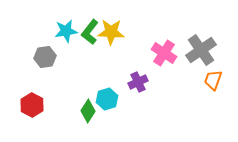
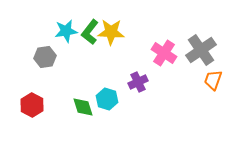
cyan hexagon: rotated 25 degrees counterclockwise
green diamond: moved 5 px left, 4 px up; rotated 50 degrees counterclockwise
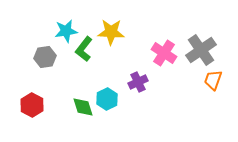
green L-shape: moved 6 px left, 17 px down
cyan hexagon: rotated 15 degrees clockwise
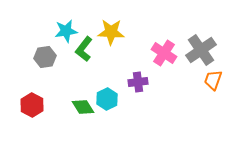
purple cross: rotated 18 degrees clockwise
green diamond: rotated 15 degrees counterclockwise
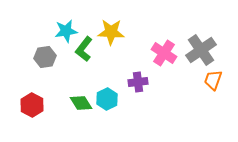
green diamond: moved 2 px left, 4 px up
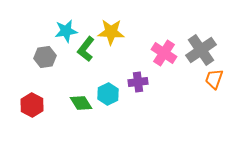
green L-shape: moved 2 px right
orange trapezoid: moved 1 px right, 1 px up
cyan hexagon: moved 1 px right, 5 px up
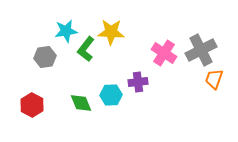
gray cross: rotated 8 degrees clockwise
cyan hexagon: moved 3 px right, 1 px down; rotated 25 degrees clockwise
green diamond: rotated 10 degrees clockwise
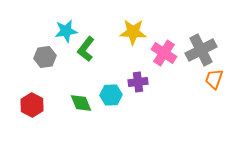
yellow star: moved 22 px right
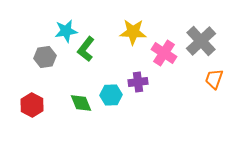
gray cross: moved 9 px up; rotated 16 degrees counterclockwise
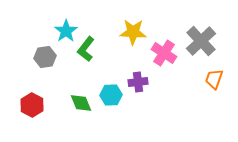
cyan star: rotated 25 degrees counterclockwise
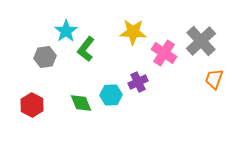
purple cross: rotated 18 degrees counterclockwise
